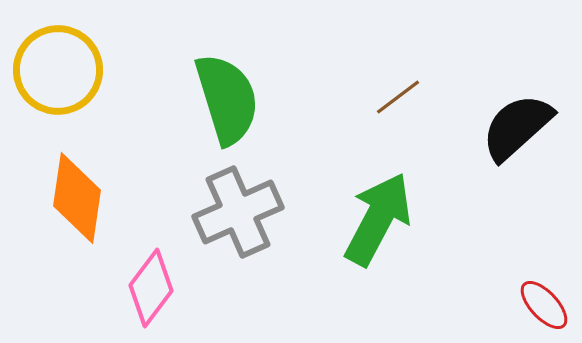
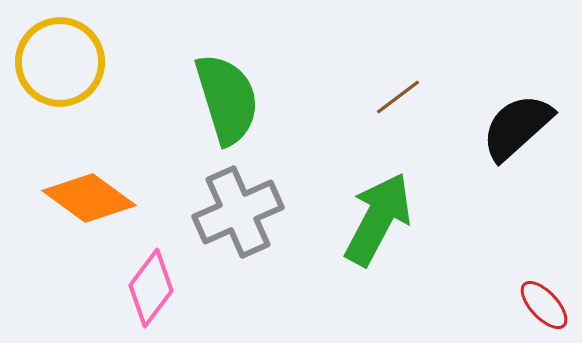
yellow circle: moved 2 px right, 8 px up
orange diamond: moved 12 px right; rotated 62 degrees counterclockwise
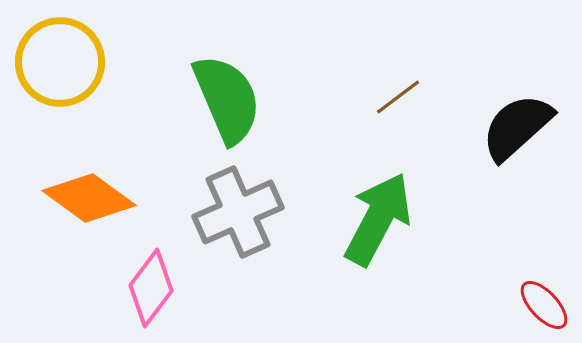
green semicircle: rotated 6 degrees counterclockwise
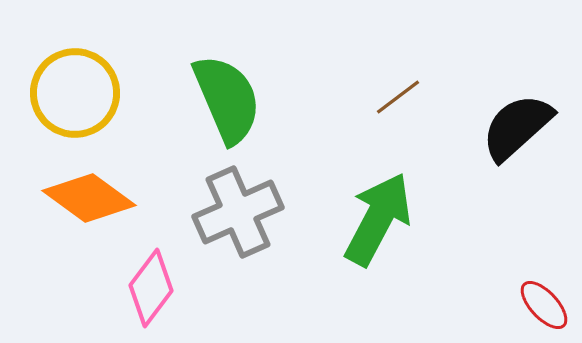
yellow circle: moved 15 px right, 31 px down
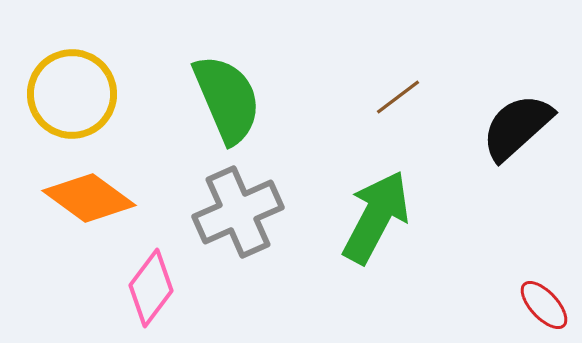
yellow circle: moved 3 px left, 1 px down
green arrow: moved 2 px left, 2 px up
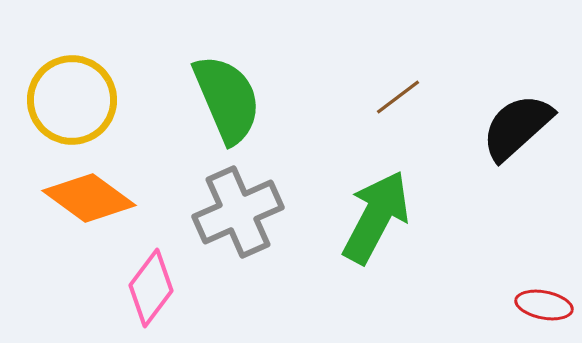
yellow circle: moved 6 px down
red ellipse: rotated 36 degrees counterclockwise
